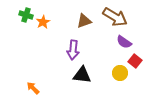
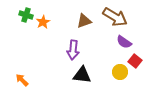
yellow circle: moved 1 px up
orange arrow: moved 11 px left, 8 px up
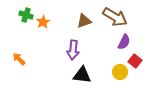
purple semicircle: rotated 98 degrees counterclockwise
orange arrow: moved 3 px left, 21 px up
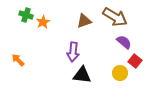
purple semicircle: rotated 77 degrees counterclockwise
purple arrow: moved 2 px down
orange arrow: moved 1 px left, 1 px down
yellow circle: moved 1 px down
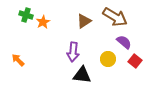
brown triangle: rotated 14 degrees counterclockwise
yellow circle: moved 12 px left, 14 px up
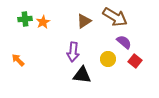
green cross: moved 1 px left, 4 px down; rotated 24 degrees counterclockwise
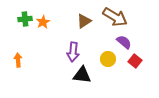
orange arrow: rotated 40 degrees clockwise
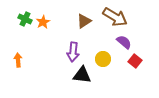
green cross: rotated 32 degrees clockwise
yellow circle: moved 5 px left
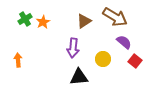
green cross: rotated 32 degrees clockwise
purple arrow: moved 4 px up
black triangle: moved 3 px left, 2 px down; rotated 12 degrees counterclockwise
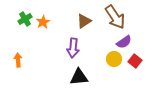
brown arrow: rotated 25 degrees clockwise
purple semicircle: rotated 105 degrees clockwise
yellow circle: moved 11 px right
